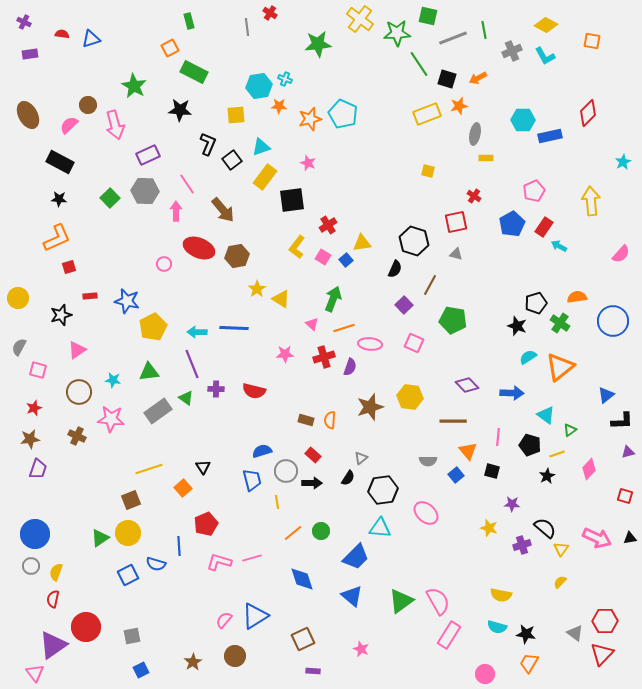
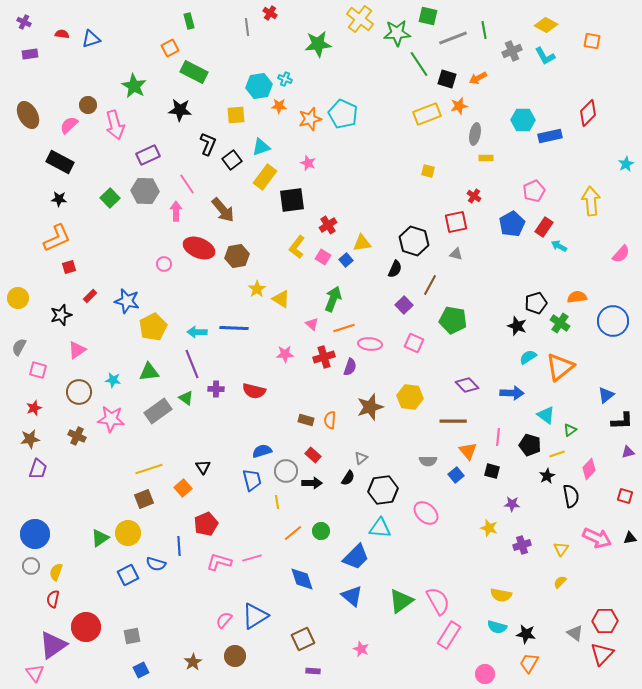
cyan star at (623, 162): moved 3 px right, 2 px down
red rectangle at (90, 296): rotated 40 degrees counterclockwise
brown square at (131, 500): moved 13 px right, 1 px up
black semicircle at (545, 528): moved 26 px right, 32 px up; rotated 40 degrees clockwise
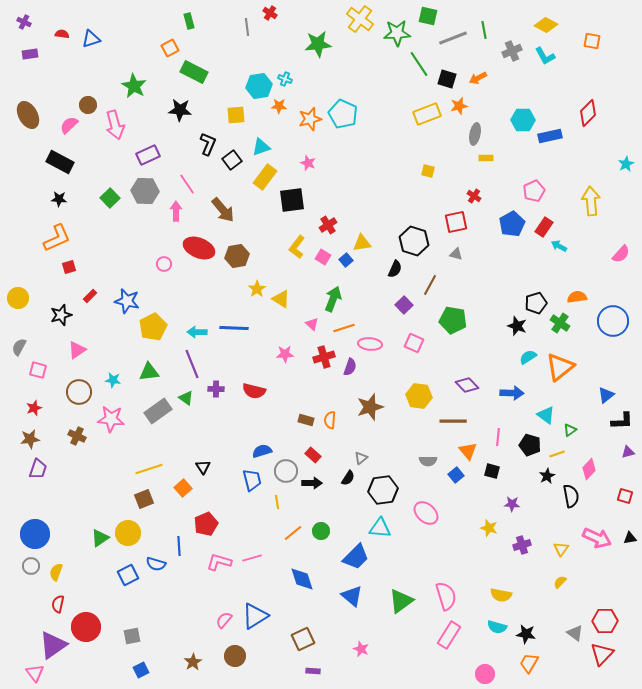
yellow hexagon at (410, 397): moved 9 px right, 1 px up
red semicircle at (53, 599): moved 5 px right, 5 px down
pink semicircle at (438, 601): moved 8 px right, 5 px up; rotated 12 degrees clockwise
